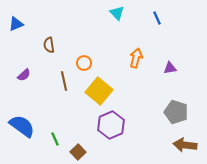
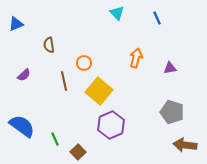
gray pentagon: moved 4 px left
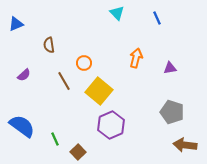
brown line: rotated 18 degrees counterclockwise
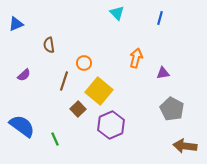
blue line: moved 3 px right; rotated 40 degrees clockwise
purple triangle: moved 7 px left, 5 px down
brown line: rotated 48 degrees clockwise
gray pentagon: moved 3 px up; rotated 10 degrees clockwise
brown arrow: moved 1 px down
brown square: moved 43 px up
